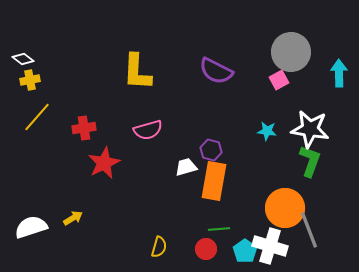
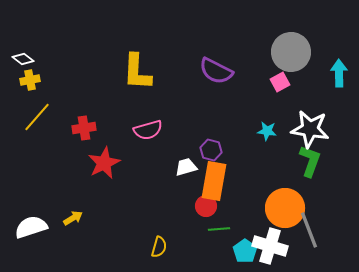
pink square: moved 1 px right, 2 px down
red circle: moved 43 px up
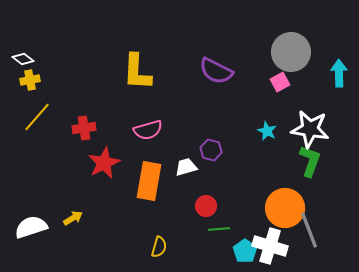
cyan star: rotated 18 degrees clockwise
orange rectangle: moved 65 px left
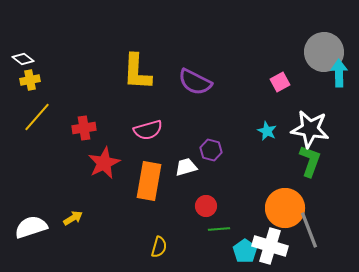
gray circle: moved 33 px right
purple semicircle: moved 21 px left, 11 px down
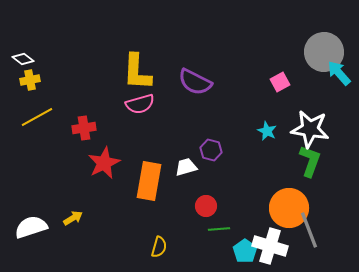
cyan arrow: rotated 40 degrees counterclockwise
yellow line: rotated 20 degrees clockwise
pink semicircle: moved 8 px left, 26 px up
orange circle: moved 4 px right
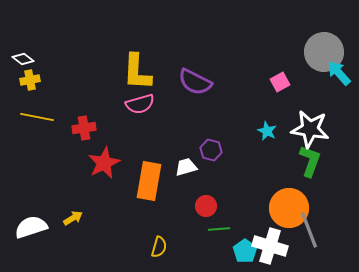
yellow line: rotated 40 degrees clockwise
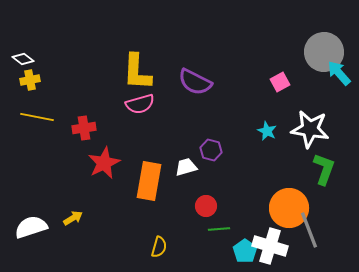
green L-shape: moved 14 px right, 8 px down
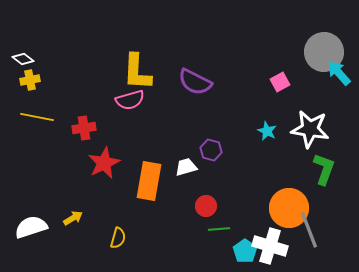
pink semicircle: moved 10 px left, 4 px up
yellow semicircle: moved 41 px left, 9 px up
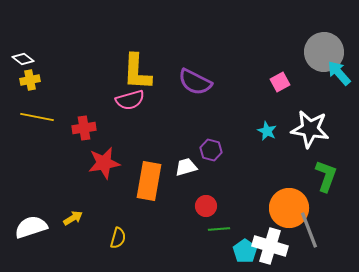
red star: rotated 16 degrees clockwise
green L-shape: moved 2 px right, 7 px down
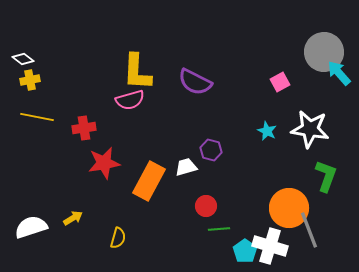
orange rectangle: rotated 18 degrees clockwise
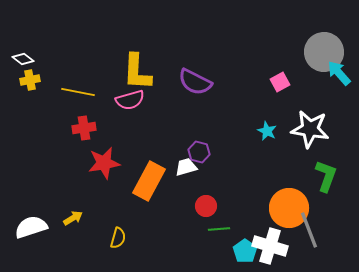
yellow line: moved 41 px right, 25 px up
purple hexagon: moved 12 px left, 2 px down
